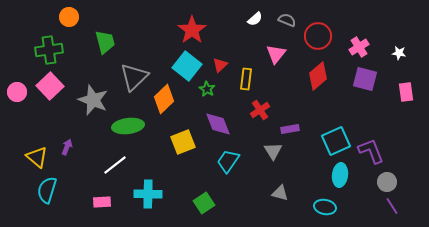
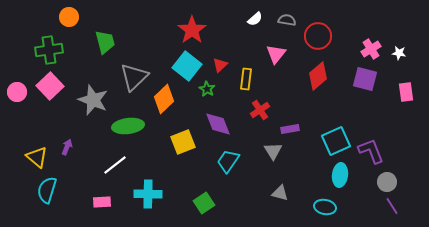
gray semicircle at (287, 20): rotated 12 degrees counterclockwise
pink cross at (359, 47): moved 12 px right, 2 px down
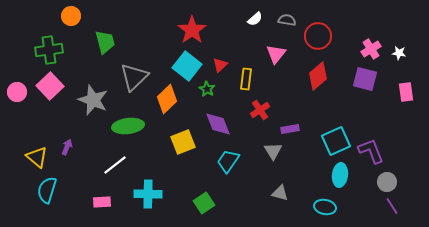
orange circle at (69, 17): moved 2 px right, 1 px up
orange diamond at (164, 99): moved 3 px right
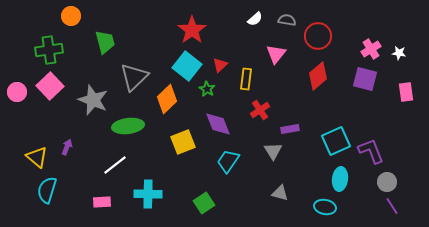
cyan ellipse at (340, 175): moved 4 px down
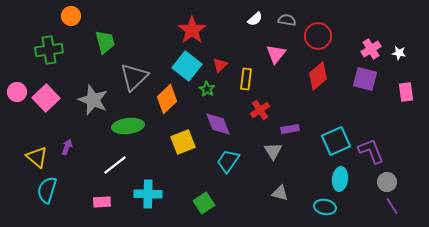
pink square at (50, 86): moved 4 px left, 12 px down
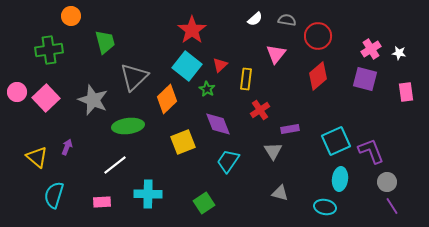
cyan semicircle at (47, 190): moved 7 px right, 5 px down
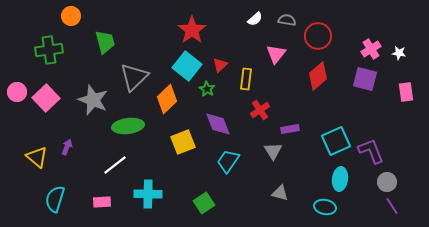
cyan semicircle at (54, 195): moved 1 px right, 4 px down
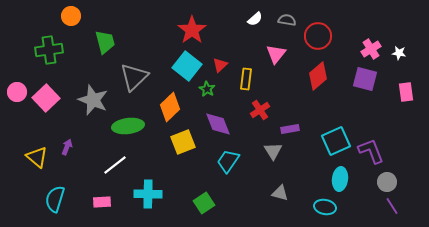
orange diamond at (167, 99): moved 3 px right, 8 px down
